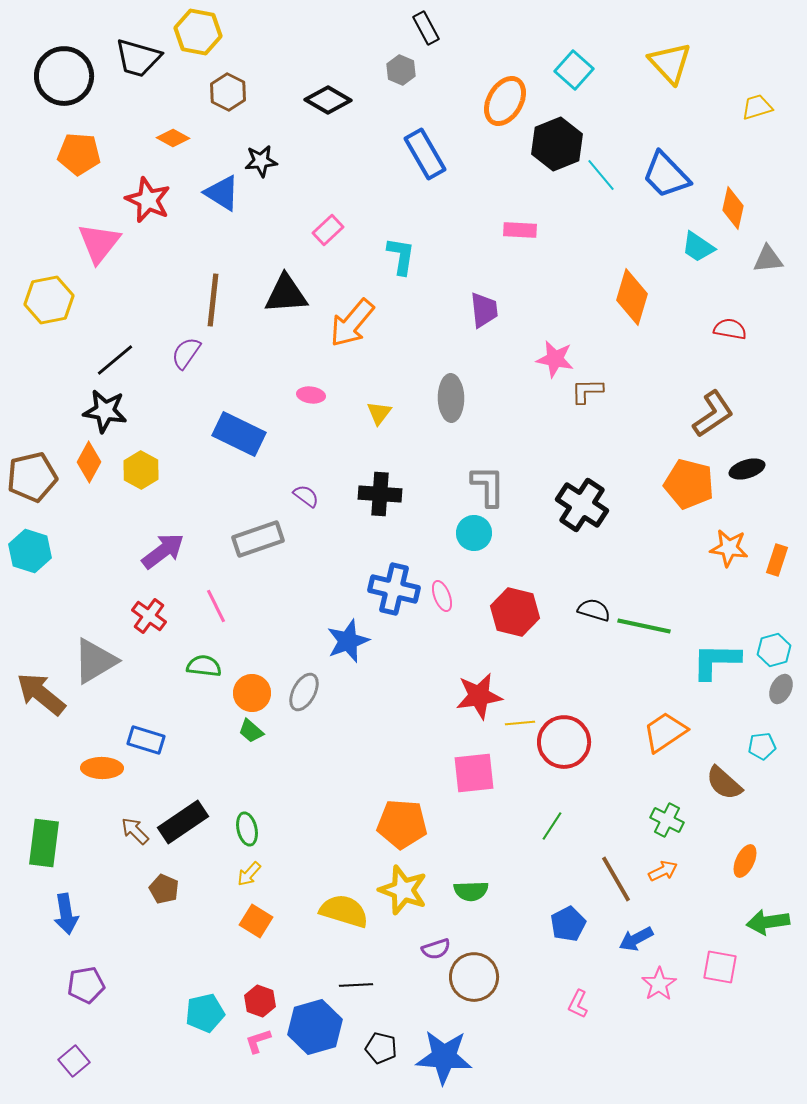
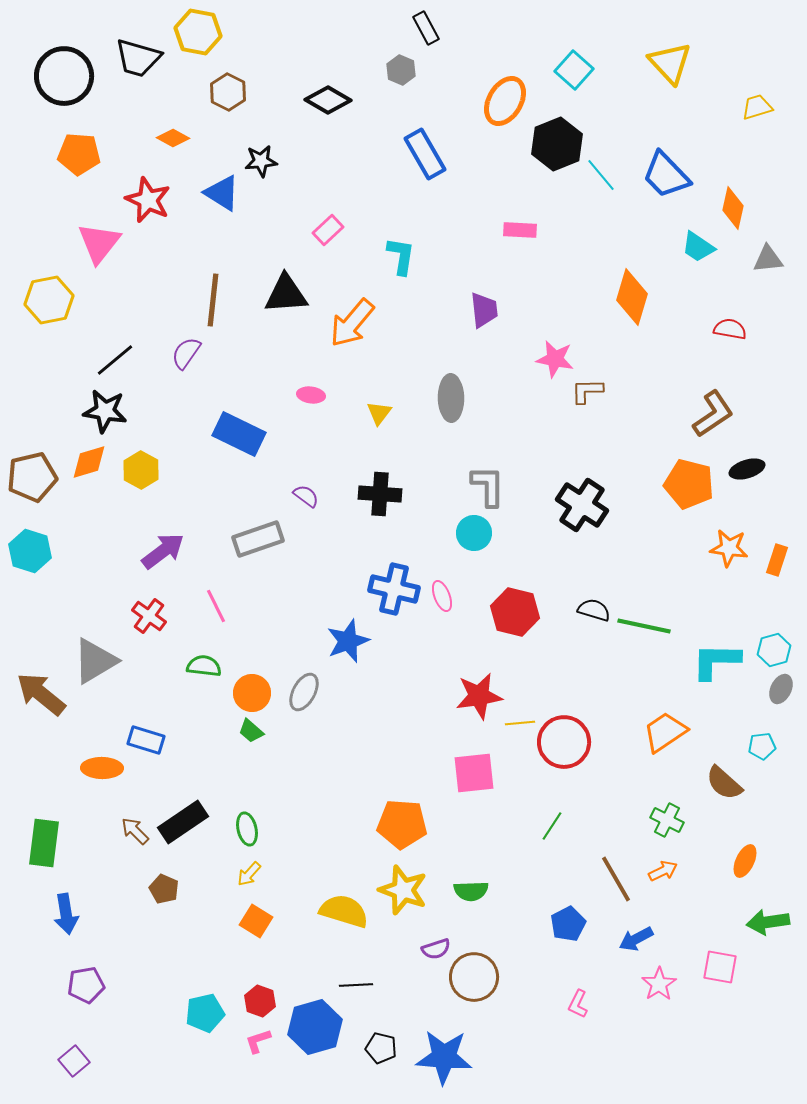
orange diamond at (89, 462): rotated 45 degrees clockwise
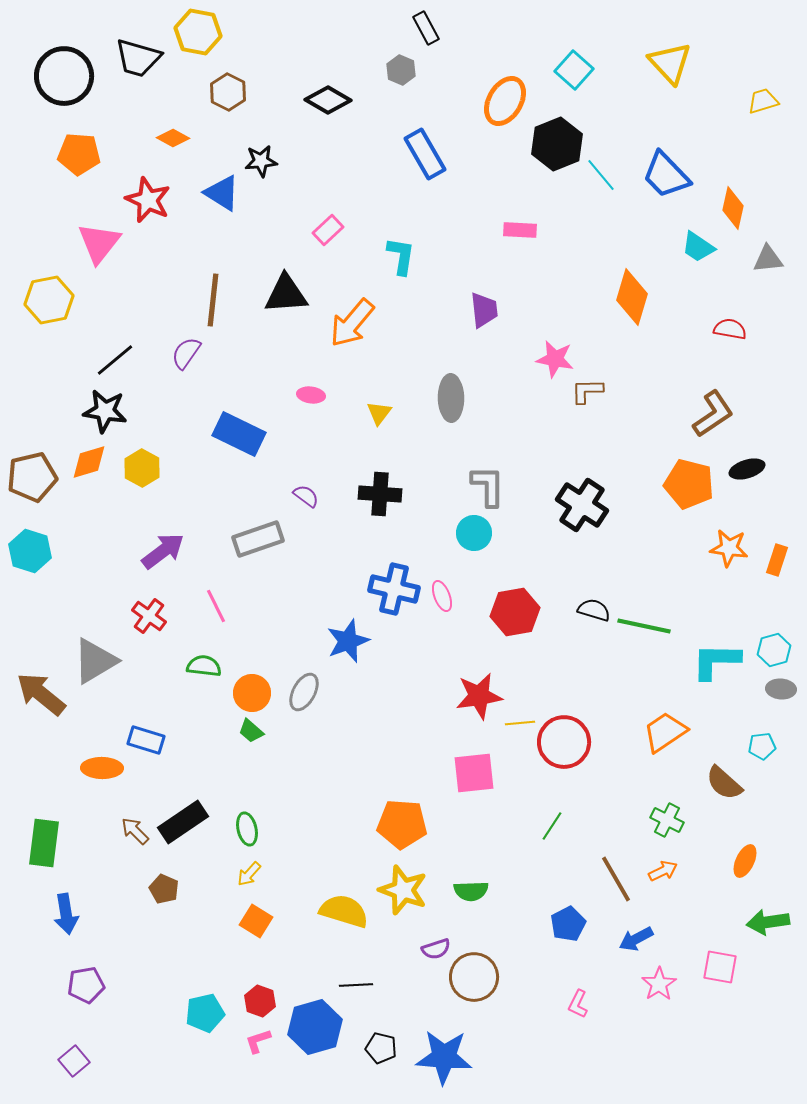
yellow trapezoid at (757, 107): moved 6 px right, 6 px up
yellow hexagon at (141, 470): moved 1 px right, 2 px up
red hexagon at (515, 612): rotated 24 degrees counterclockwise
gray ellipse at (781, 689): rotated 68 degrees clockwise
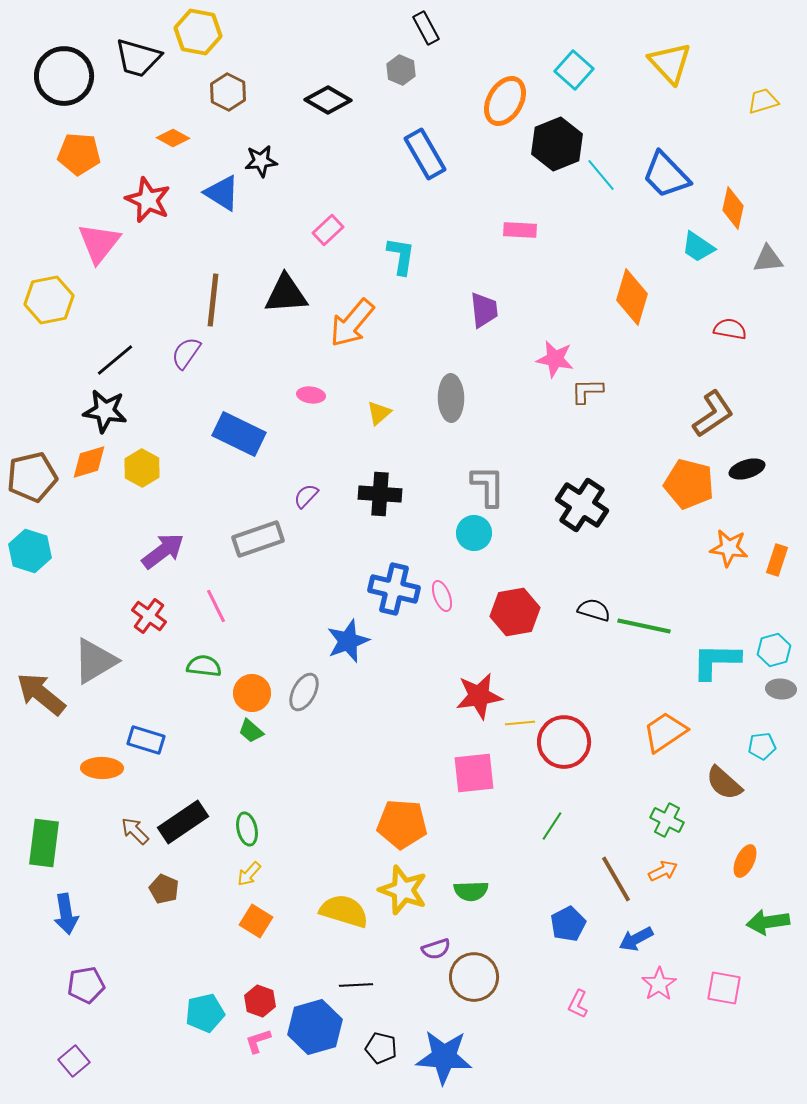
yellow triangle at (379, 413): rotated 12 degrees clockwise
purple semicircle at (306, 496): rotated 84 degrees counterclockwise
pink square at (720, 967): moved 4 px right, 21 px down
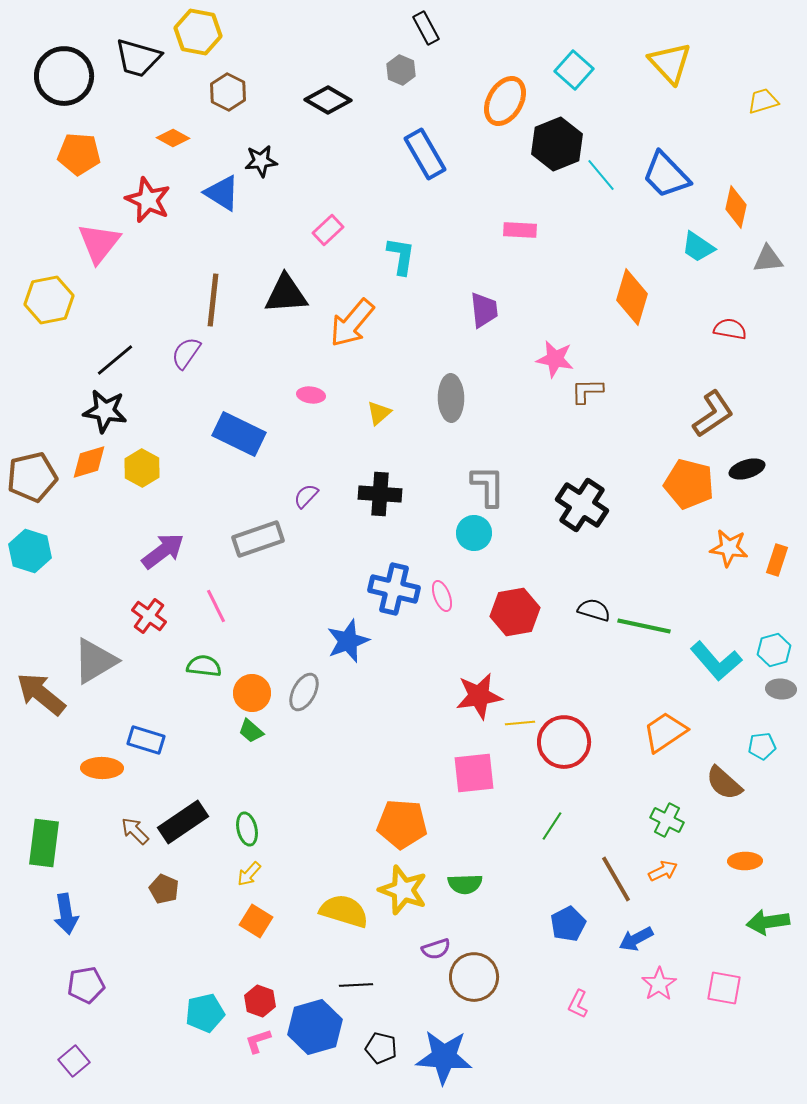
orange diamond at (733, 208): moved 3 px right, 1 px up
cyan L-shape at (716, 661): rotated 132 degrees counterclockwise
orange ellipse at (745, 861): rotated 64 degrees clockwise
green semicircle at (471, 891): moved 6 px left, 7 px up
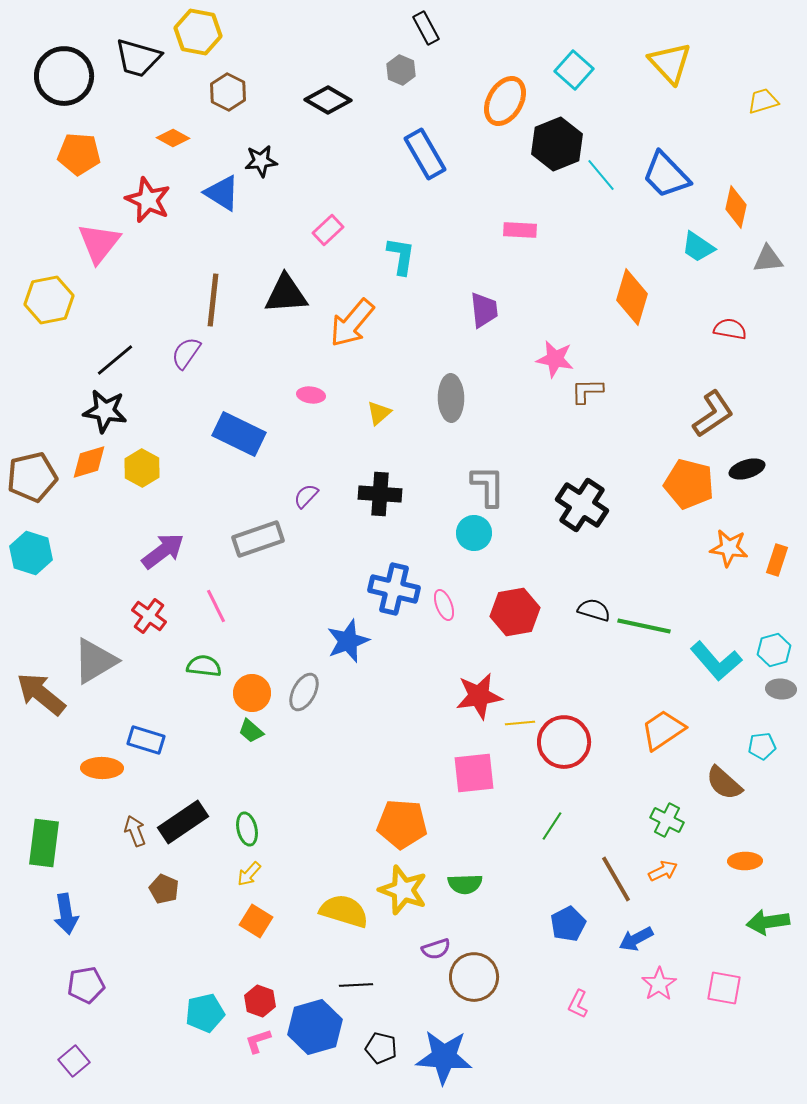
cyan hexagon at (30, 551): moved 1 px right, 2 px down
pink ellipse at (442, 596): moved 2 px right, 9 px down
orange trapezoid at (665, 732): moved 2 px left, 2 px up
brown arrow at (135, 831): rotated 24 degrees clockwise
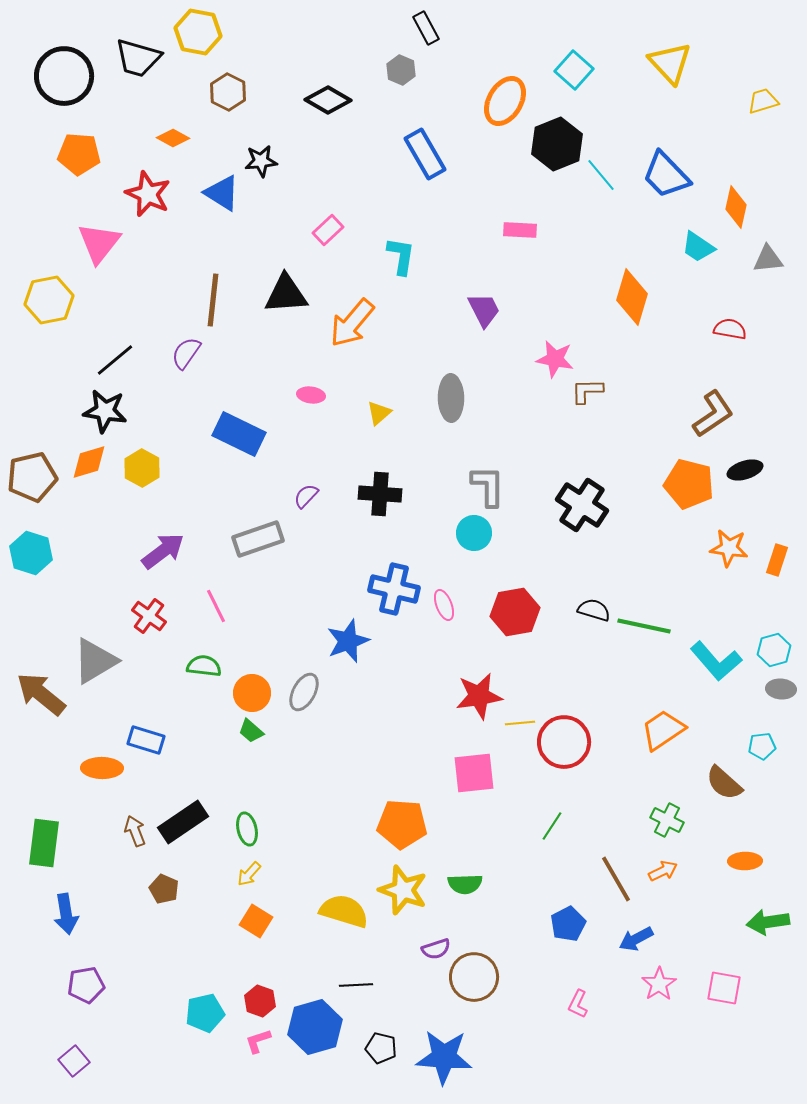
red star at (148, 200): moved 6 px up
purple trapezoid at (484, 310): rotated 21 degrees counterclockwise
black ellipse at (747, 469): moved 2 px left, 1 px down
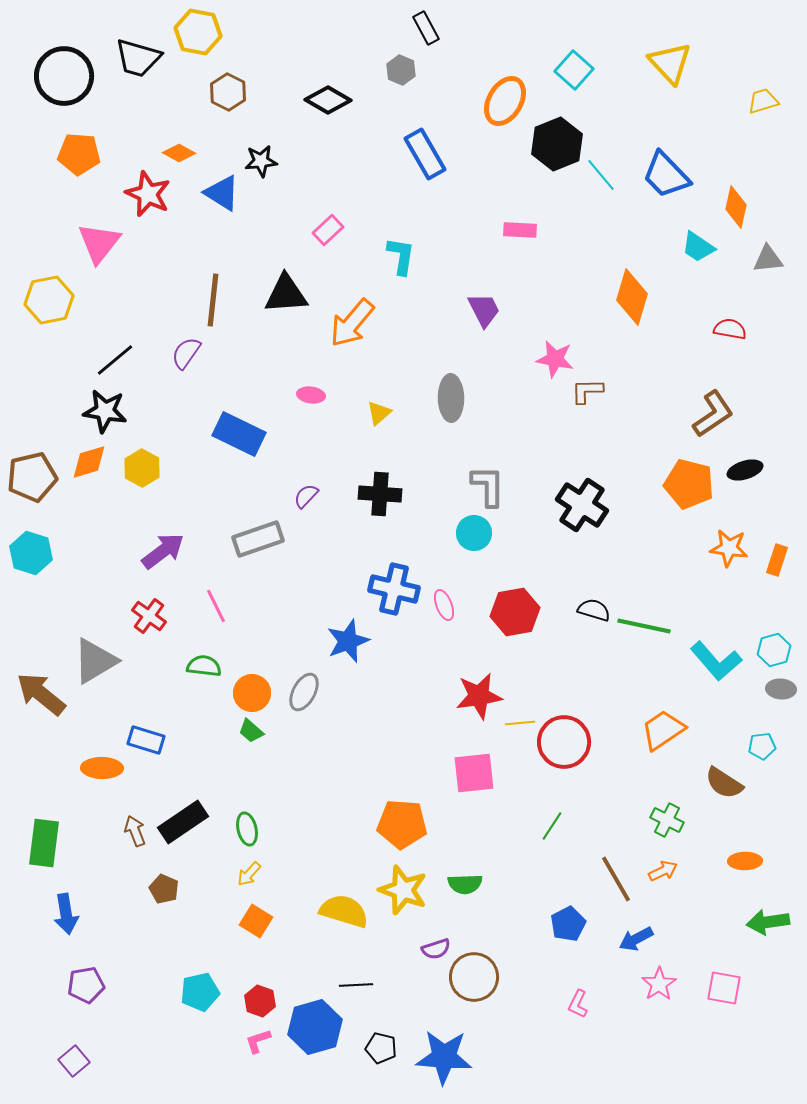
orange diamond at (173, 138): moved 6 px right, 15 px down
brown semicircle at (724, 783): rotated 9 degrees counterclockwise
cyan pentagon at (205, 1013): moved 5 px left, 21 px up
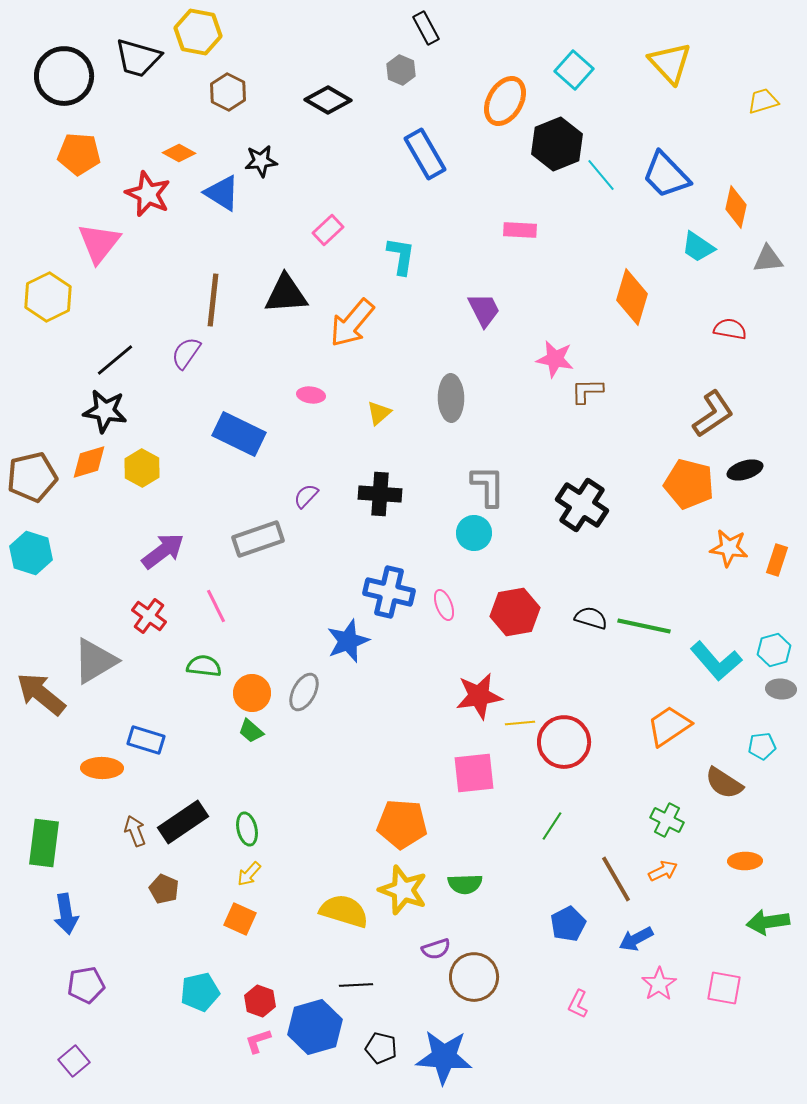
yellow hexagon at (49, 300): moved 1 px left, 3 px up; rotated 15 degrees counterclockwise
blue cross at (394, 589): moved 5 px left, 3 px down
black semicircle at (594, 610): moved 3 px left, 8 px down
orange trapezoid at (663, 730): moved 6 px right, 4 px up
orange square at (256, 921): moved 16 px left, 2 px up; rotated 8 degrees counterclockwise
